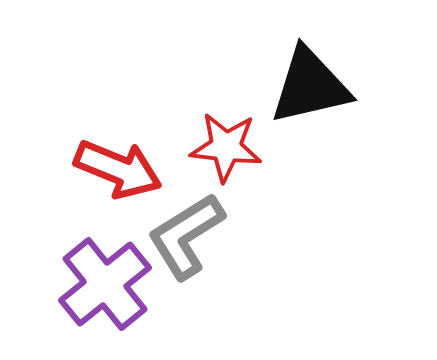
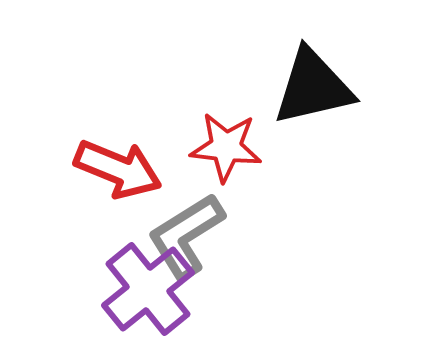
black triangle: moved 3 px right, 1 px down
purple cross: moved 43 px right, 5 px down
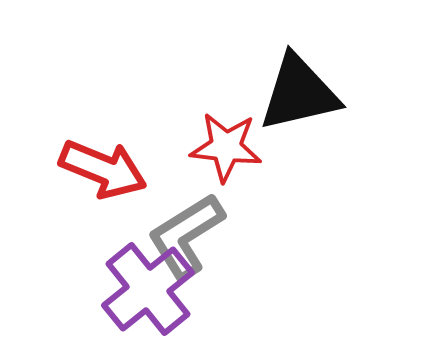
black triangle: moved 14 px left, 6 px down
red arrow: moved 15 px left
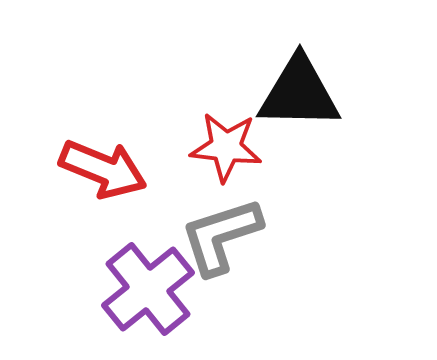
black triangle: rotated 14 degrees clockwise
gray L-shape: moved 35 px right; rotated 14 degrees clockwise
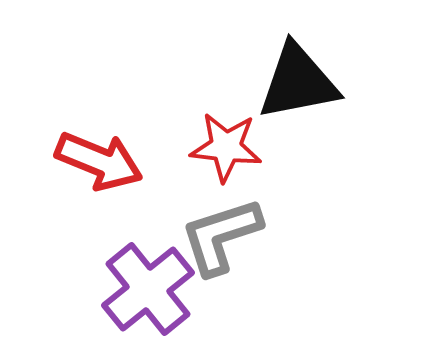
black triangle: moved 1 px left, 11 px up; rotated 12 degrees counterclockwise
red arrow: moved 4 px left, 8 px up
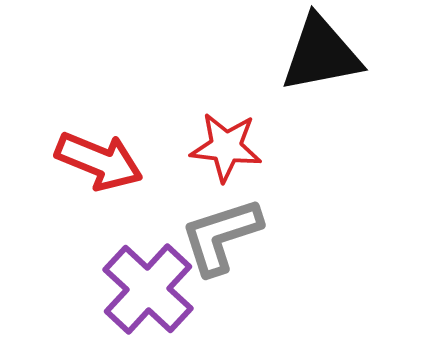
black triangle: moved 23 px right, 28 px up
purple cross: rotated 8 degrees counterclockwise
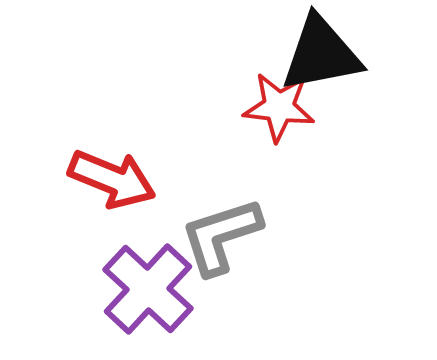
red star: moved 53 px right, 40 px up
red arrow: moved 13 px right, 18 px down
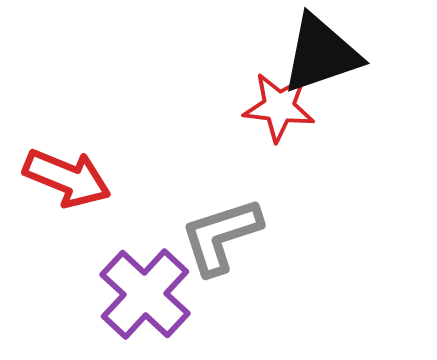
black triangle: rotated 8 degrees counterclockwise
red arrow: moved 45 px left, 1 px up
purple cross: moved 3 px left, 5 px down
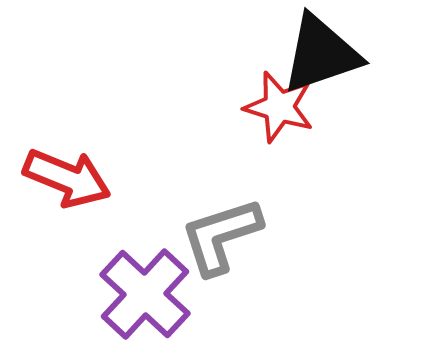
red star: rotated 10 degrees clockwise
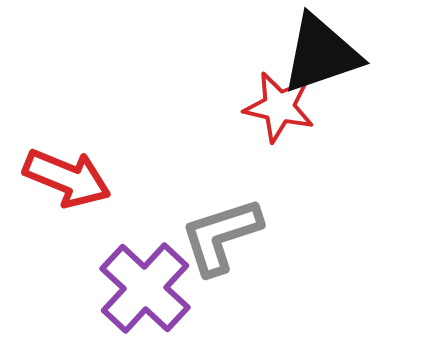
red star: rotated 4 degrees counterclockwise
purple cross: moved 6 px up
